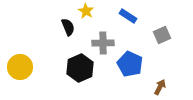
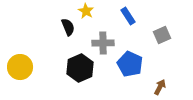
blue rectangle: rotated 24 degrees clockwise
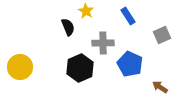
brown arrow: rotated 84 degrees counterclockwise
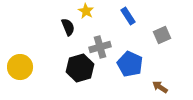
gray cross: moved 3 px left, 4 px down; rotated 15 degrees counterclockwise
black hexagon: rotated 8 degrees clockwise
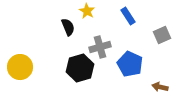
yellow star: moved 1 px right
brown arrow: rotated 21 degrees counterclockwise
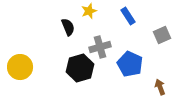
yellow star: moved 2 px right; rotated 21 degrees clockwise
brown arrow: rotated 56 degrees clockwise
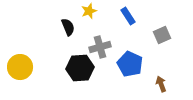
black hexagon: rotated 12 degrees clockwise
brown arrow: moved 1 px right, 3 px up
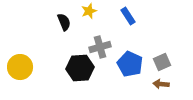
black semicircle: moved 4 px left, 5 px up
gray square: moved 27 px down
brown arrow: rotated 63 degrees counterclockwise
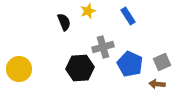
yellow star: moved 1 px left
gray cross: moved 3 px right
yellow circle: moved 1 px left, 2 px down
brown arrow: moved 4 px left
